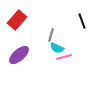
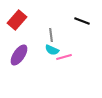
black line: rotated 49 degrees counterclockwise
gray line: rotated 24 degrees counterclockwise
cyan semicircle: moved 5 px left, 2 px down
purple ellipse: rotated 15 degrees counterclockwise
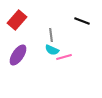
purple ellipse: moved 1 px left
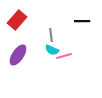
black line: rotated 21 degrees counterclockwise
pink line: moved 1 px up
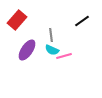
black line: rotated 35 degrees counterclockwise
purple ellipse: moved 9 px right, 5 px up
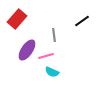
red rectangle: moved 1 px up
gray line: moved 3 px right
cyan semicircle: moved 22 px down
pink line: moved 18 px left
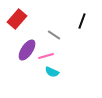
black line: rotated 35 degrees counterclockwise
gray line: rotated 48 degrees counterclockwise
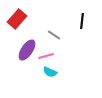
black line: rotated 14 degrees counterclockwise
cyan semicircle: moved 2 px left
